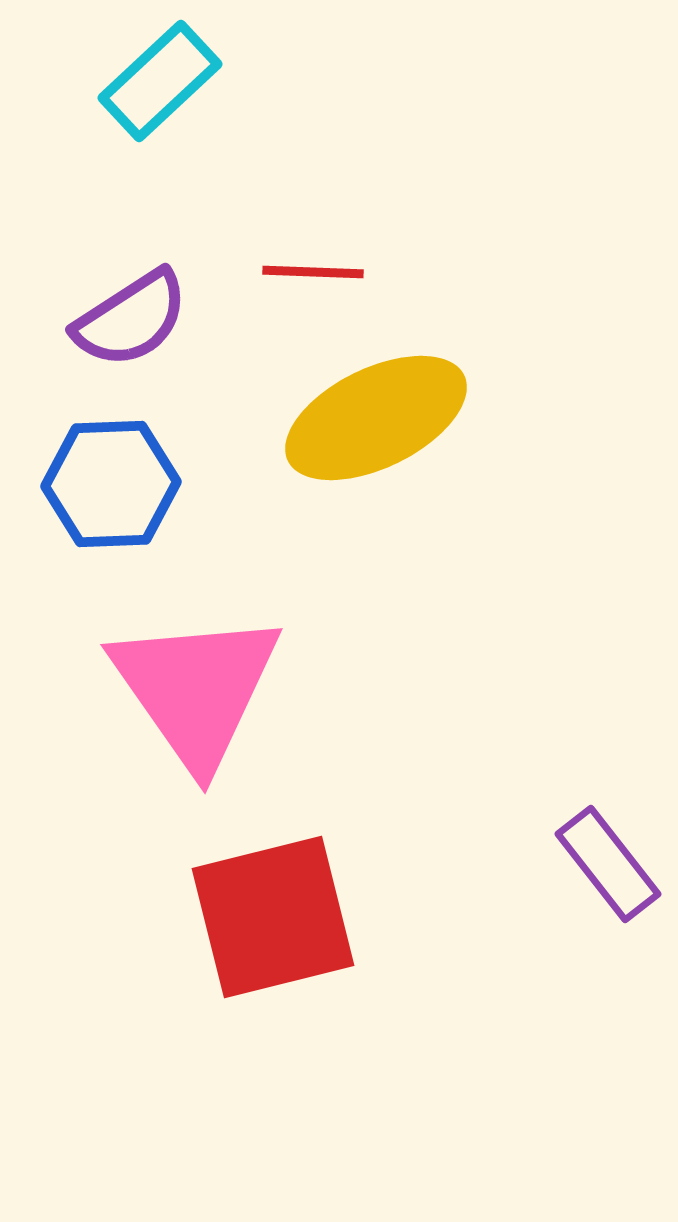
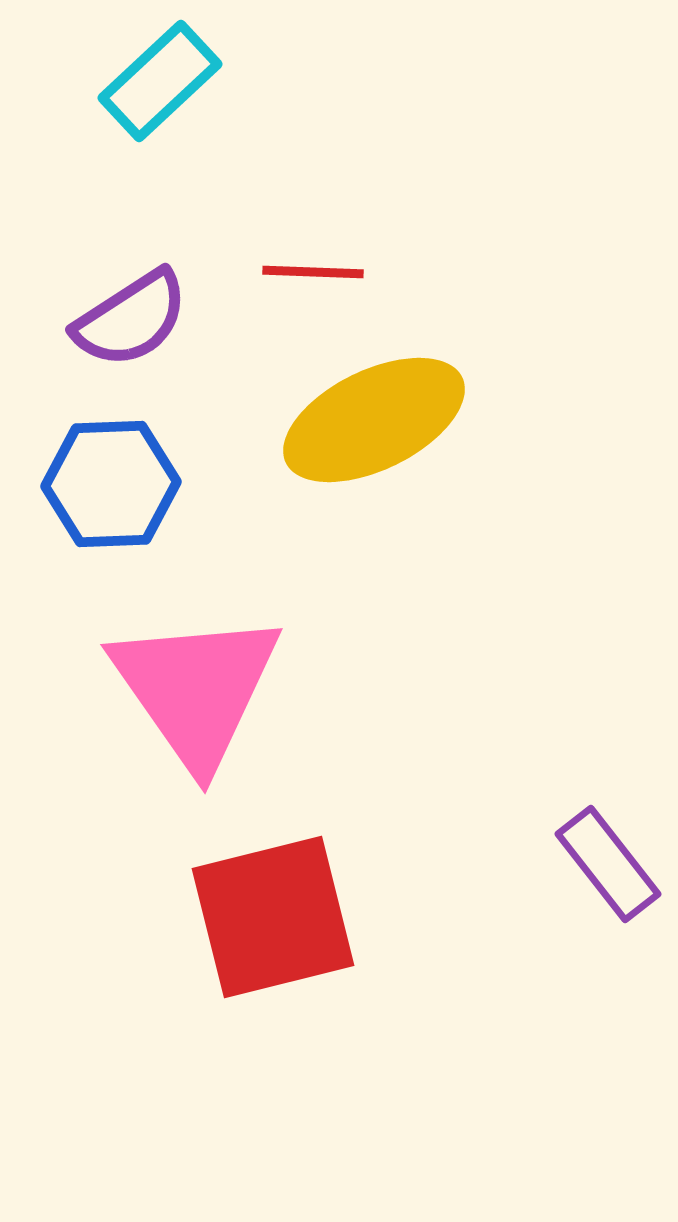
yellow ellipse: moved 2 px left, 2 px down
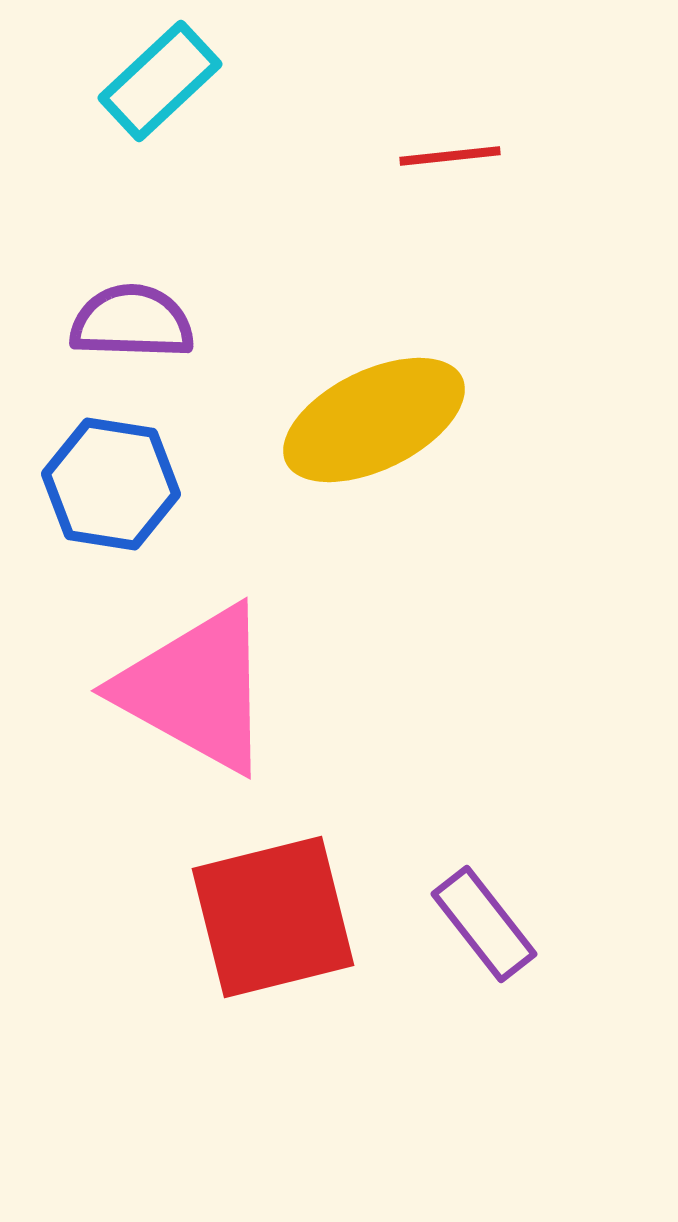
red line: moved 137 px right, 116 px up; rotated 8 degrees counterclockwise
purple semicircle: moved 1 px right, 3 px down; rotated 145 degrees counterclockwise
blue hexagon: rotated 11 degrees clockwise
pink triangle: rotated 26 degrees counterclockwise
purple rectangle: moved 124 px left, 60 px down
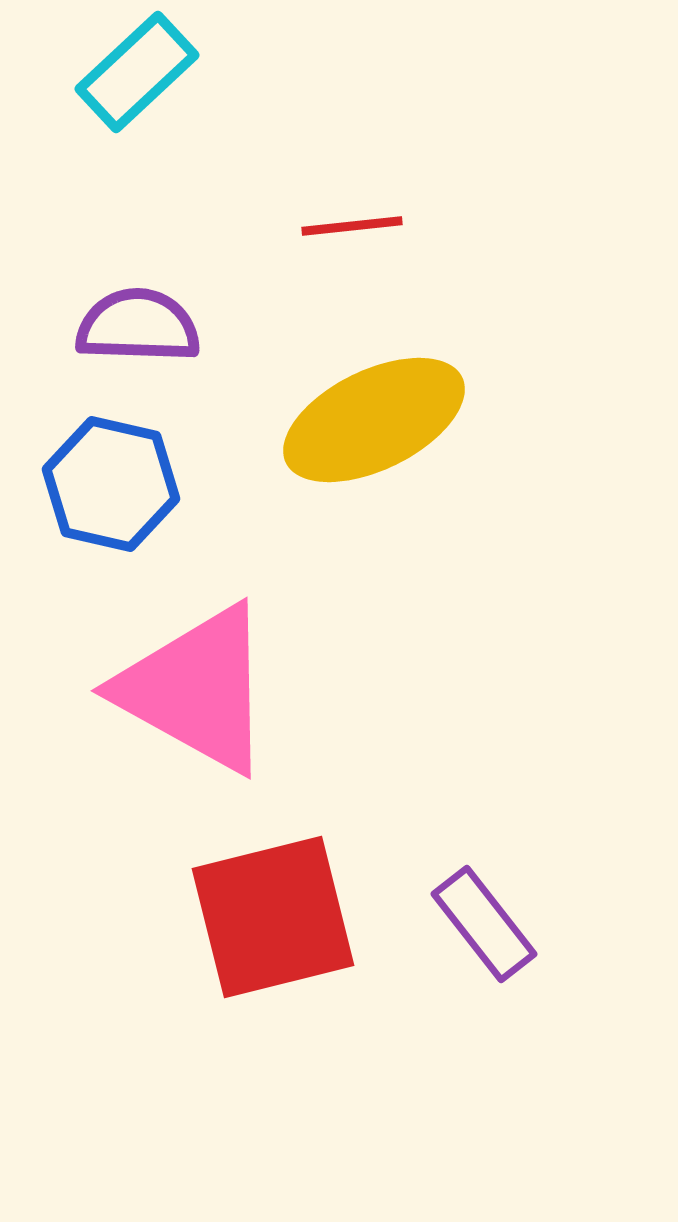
cyan rectangle: moved 23 px left, 9 px up
red line: moved 98 px left, 70 px down
purple semicircle: moved 6 px right, 4 px down
blue hexagon: rotated 4 degrees clockwise
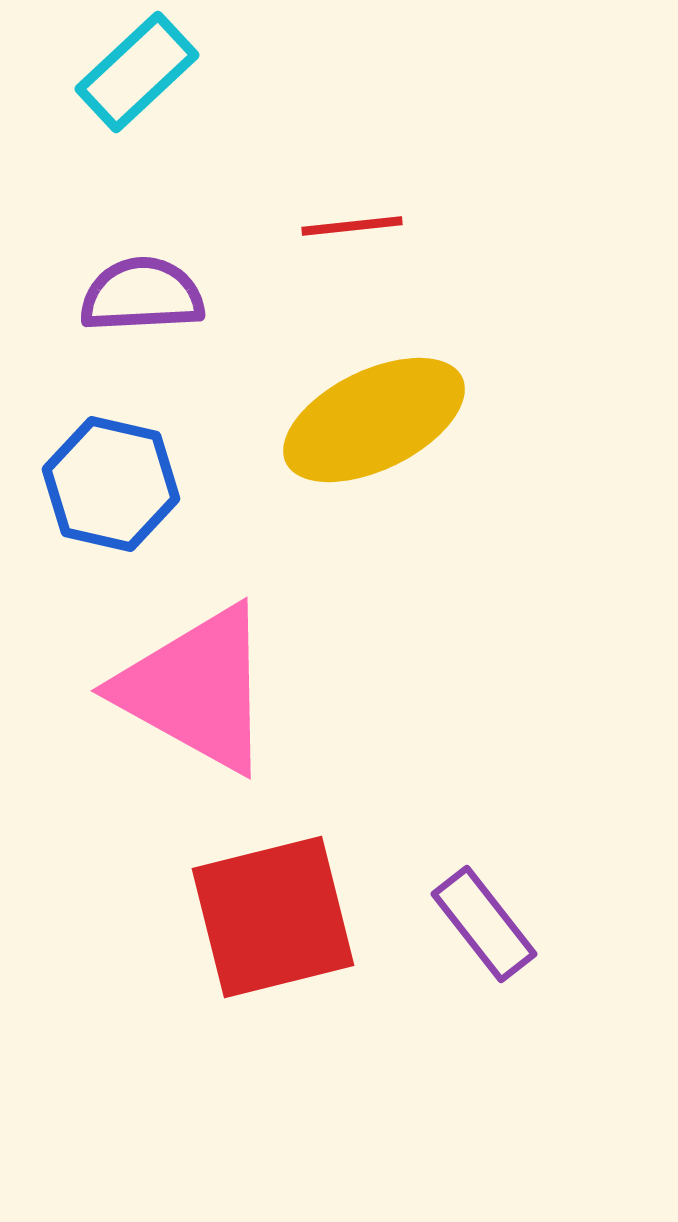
purple semicircle: moved 4 px right, 31 px up; rotated 5 degrees counterclockwise
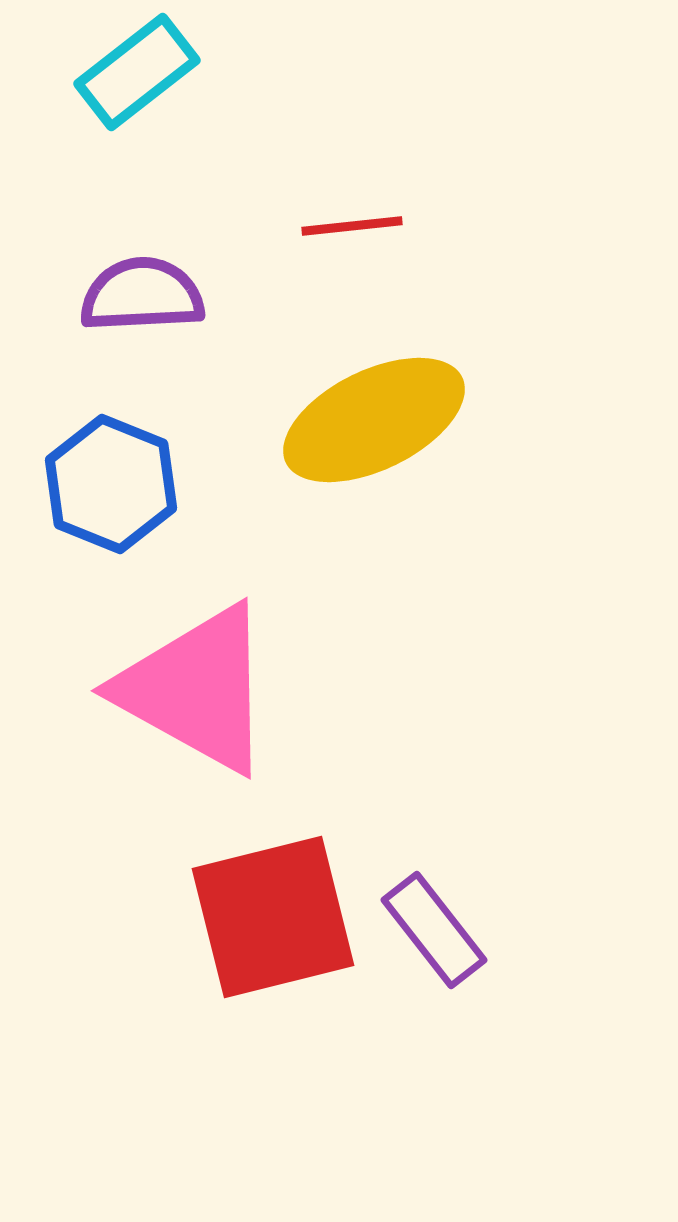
cyan rectangle: rotated 5 degrees clockwise
blue hexagon: rotated 9 degrees clockwise
purple rectangle: moved 50 px left, 6 px down
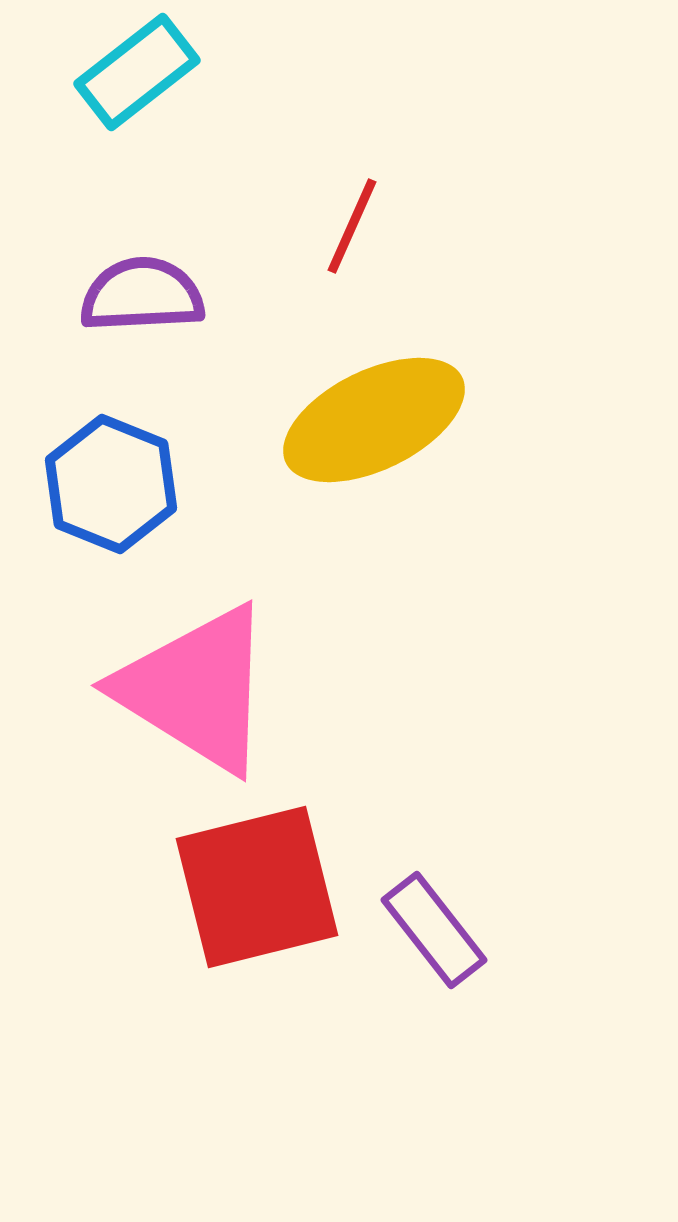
red line: rotated 60 degrees counterclockwise
pink triangle: rotated 3 degrees clockwise
red square: moved 16 px left, 30 px up
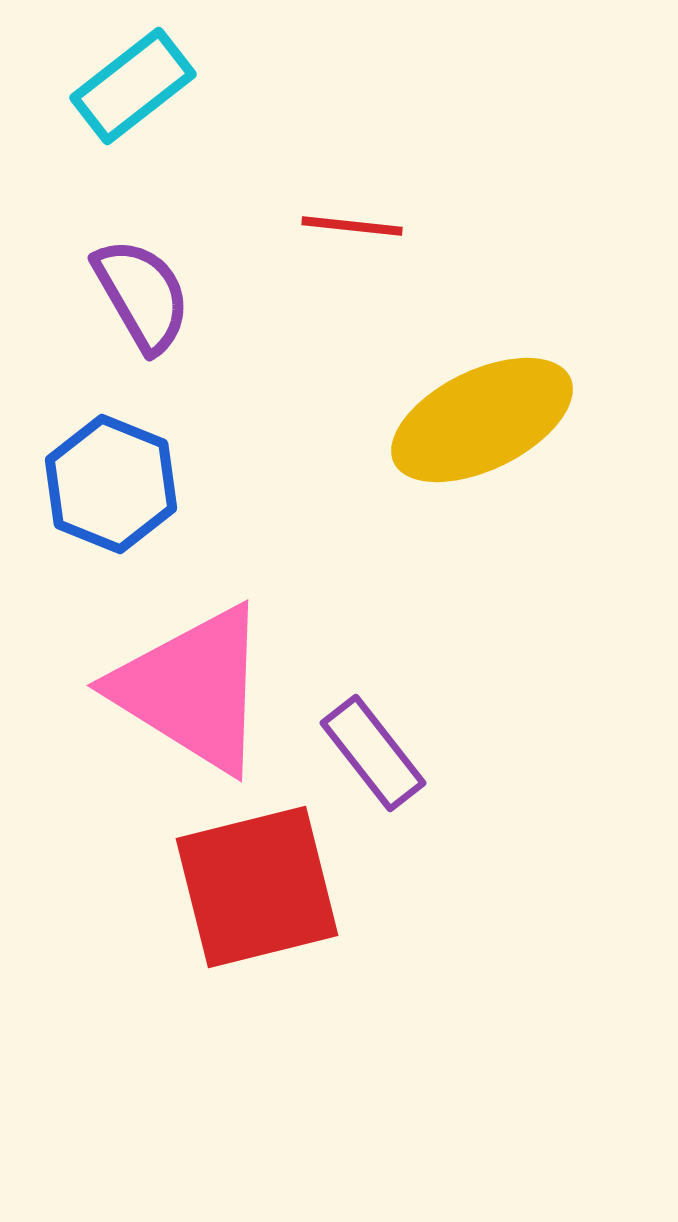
cyan rectangle: moved 4 px left, 14 px down
red line: rotated 72 degrees clockwise
purple semicircle: rotated 63 degrees clockwise
yellow ellipse: moved 108 px right
pink triangle: moved 4 px left
purple rectangle: moved 61 px left, 177 px up
